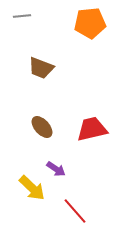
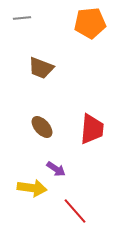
gray line: moved 2 px down
red trapezoid: rotated 108 degrees clockwise
yellow arrow: rotated 36 degrees counterclockwise
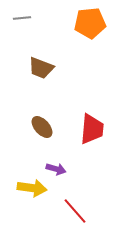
purple arrow: rotated 18 degrees counterclockwise
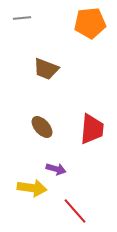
brown trapezoid: moved 5 px right, 1 px down
